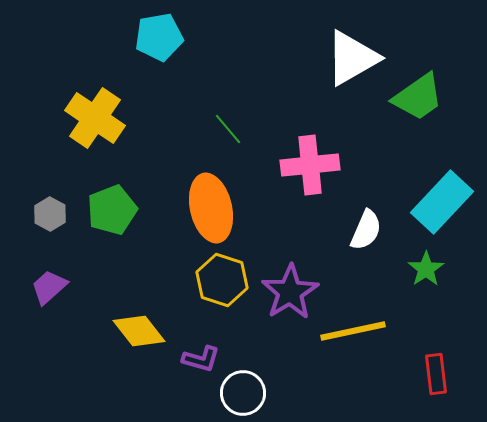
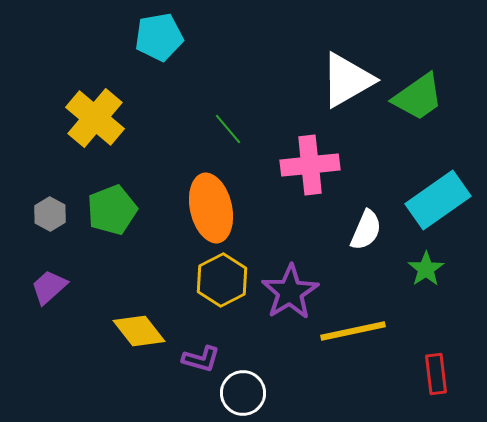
white triangle: moved 5 px left, 22 px down
yellow cross: rotated 6 degrees clockwise
cyan rectangle: moved 4 px left, 2 px up; rotated 12 degrees clockwise
yellow hexagon: rotated 15 degrees clockwise
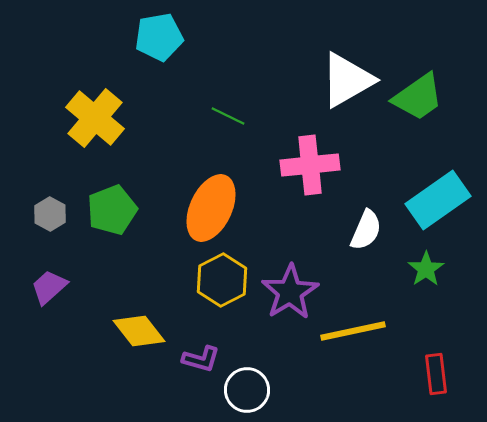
green line: moved 13 px up; rotated 24 degrees counterclockwise
orange ellipse: rotated 38 degrees clockwise
white circle: moved 4 px right, 3 px up
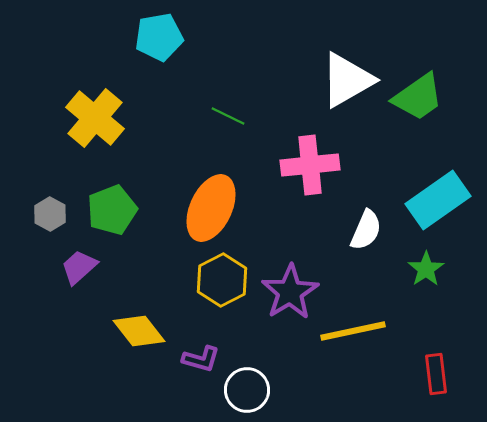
purple trapezoid: moved 30 px right, 20 px up
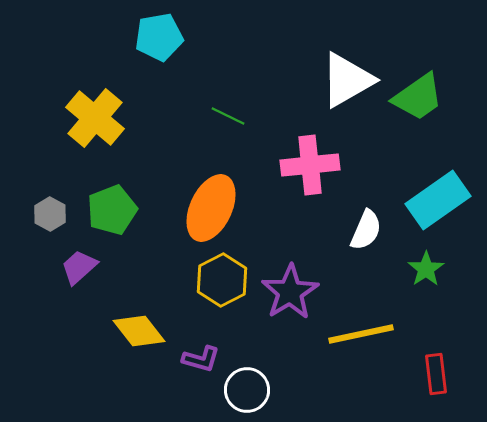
yellow line: moved 8 px right, 3 px down
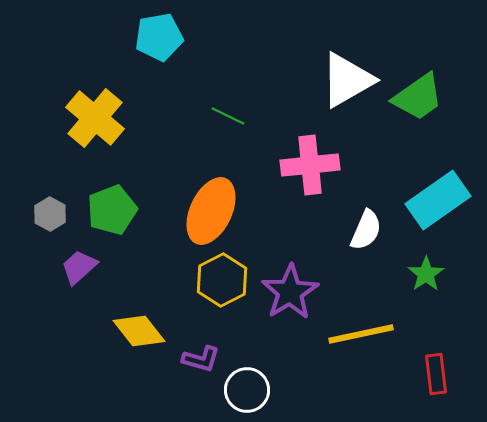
orange ellipse: moved 3 px down
green star: moved 5 px down
